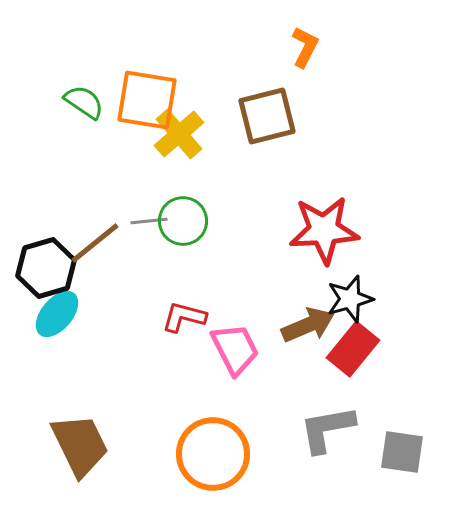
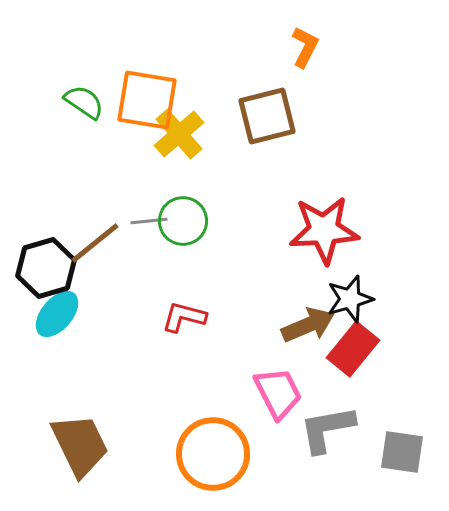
pink trapezoid: moved 43 px right, 44 px down
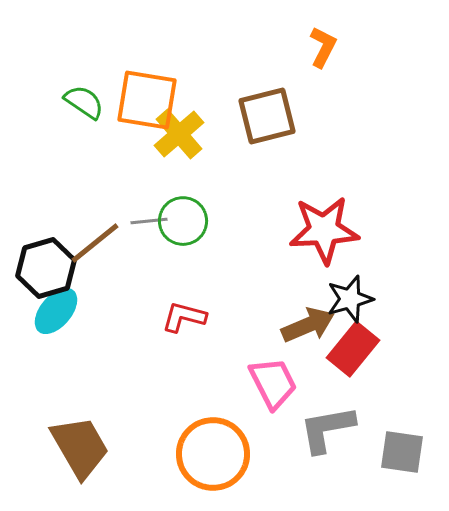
orange L-shape: moved 18 px right
cyan ellipse: moved 1 px left, 3 px up
pink trapezoid: moved 5 px left, 10 px up
brown trapezoid: moved 2 px down; rotated 4 degrees counterclockwise
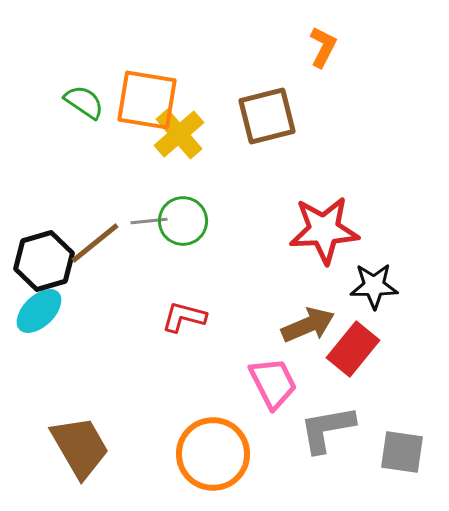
black hexagon: moved 2 px left, 7 px up
black star: moved 24 px right, 13 px up; rotated 15 degrees clockwise
cyan ellipse: moved 17 px left; rotated 6 degrees clockwise
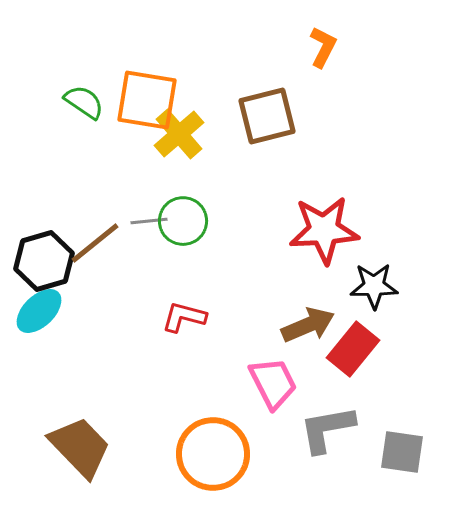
brown trapezoid: rotated 14 degrees counterclockwise
